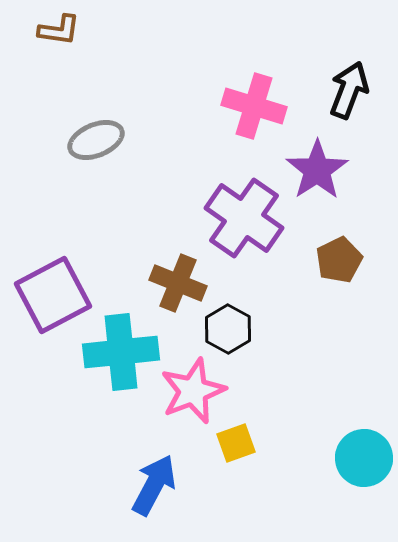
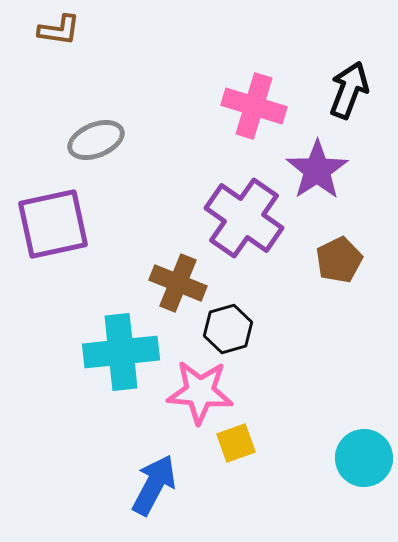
purple square: moved 71 px up; rotated 16 degrees clockwise
black hexagon: rotated 15 degrees clockwise
pink star: moved 7 px right, 1 px down; rotated 26 degrees clockwise
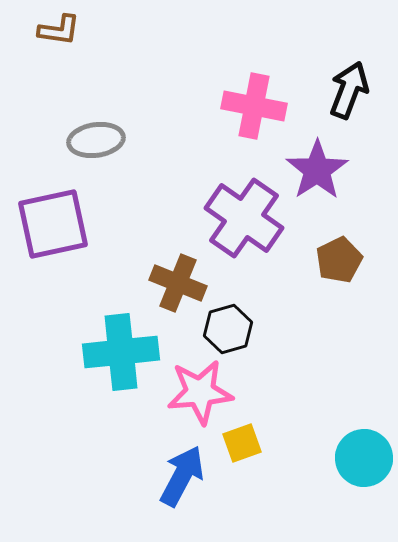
pink cross: rotated 6 degrees counterclockwise
gray ellipse: rotated 14 degrees clockwise
pink star: rotated 10 degrees counterclockwise
yellow square: moved 6 px right
blue arrow: moved 28 px right, 9 px up
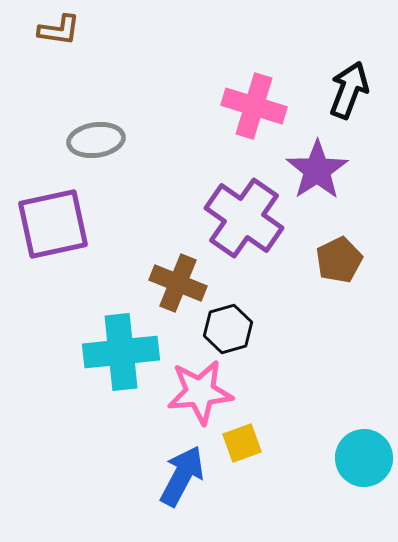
pink cross: rotated 6 degrees clockwise
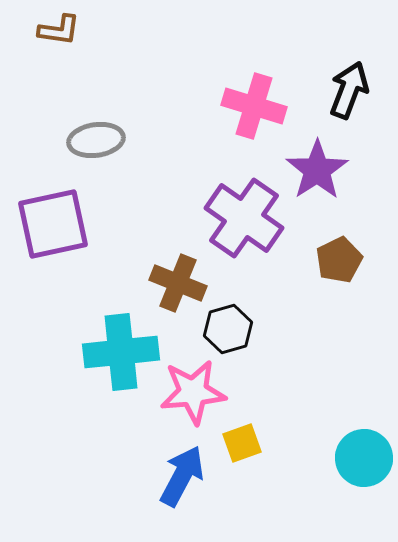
pink star: moved 7 px left
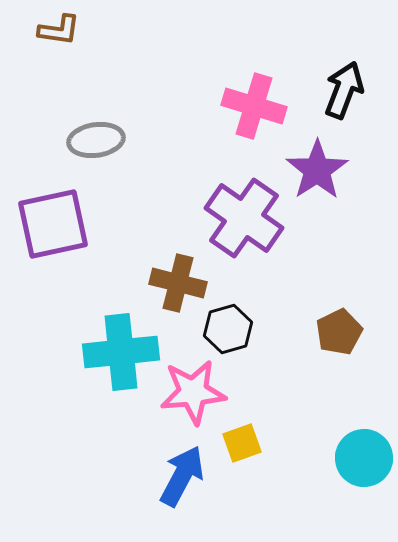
black arrow: moved 5 px left
brown pentagon: moved 72 px down
brown cross: rotated 8 degrees counterclockwise
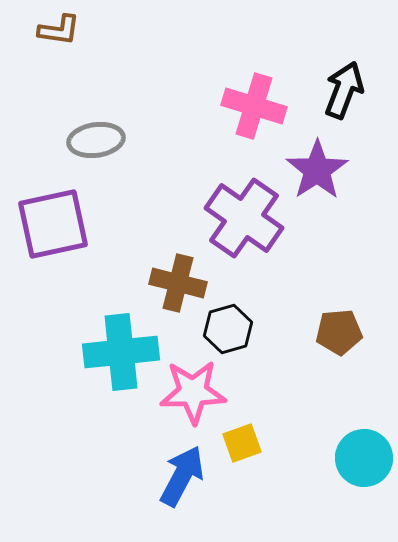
brown pentagon: rotated 21 degrees clockwise
pink star: rotated 4 degrees clockwise
